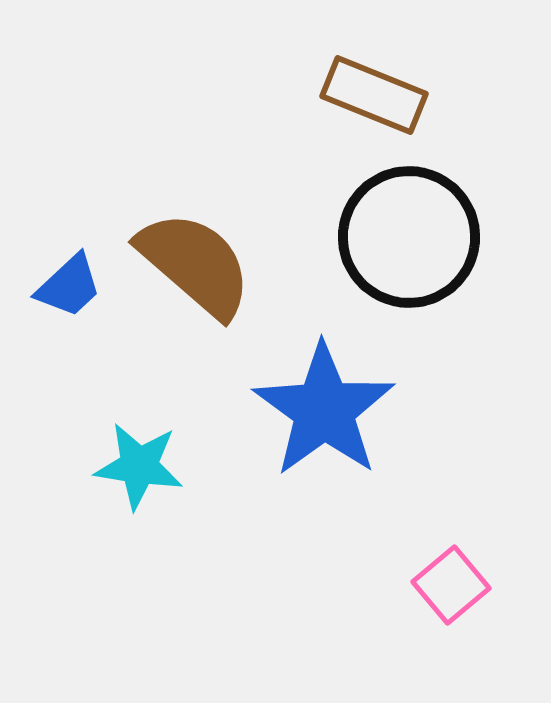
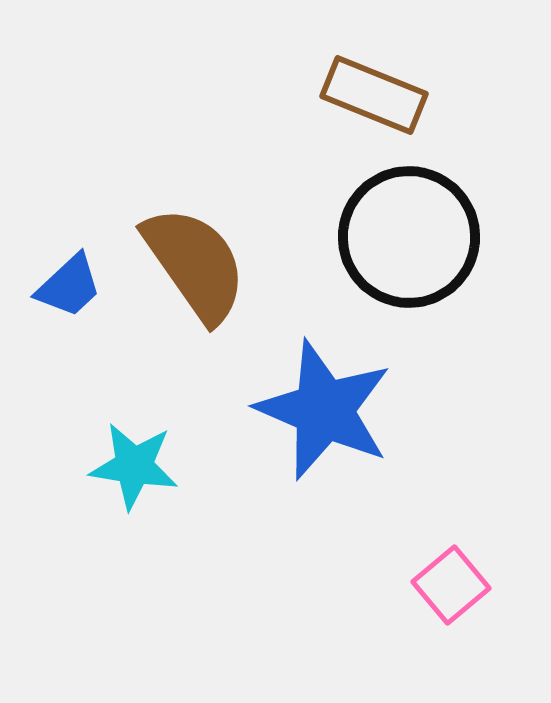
brown semicircle: rotated 14 degrees clockwise
blue star: rotated 13 degrees counterclockwise
cyan star: moved 5 px left
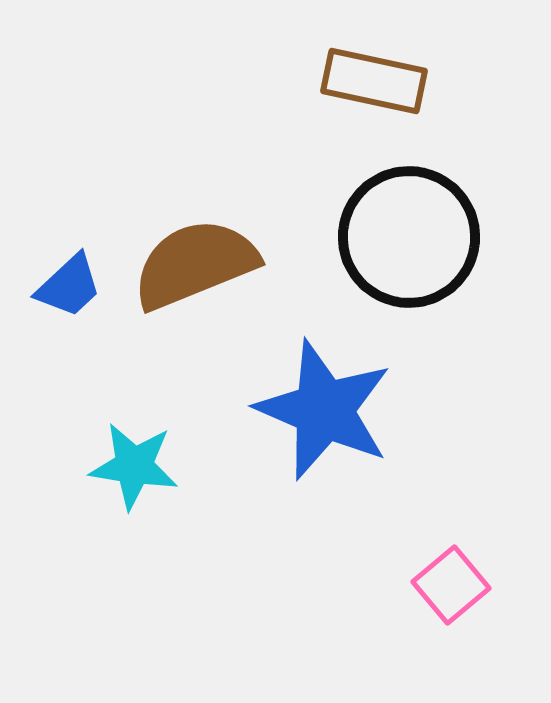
brown rectangle: moved 14 px up; rotated 10 degrees counterclockwise
brown semicircle: rotated 77 degrees counterclockwise
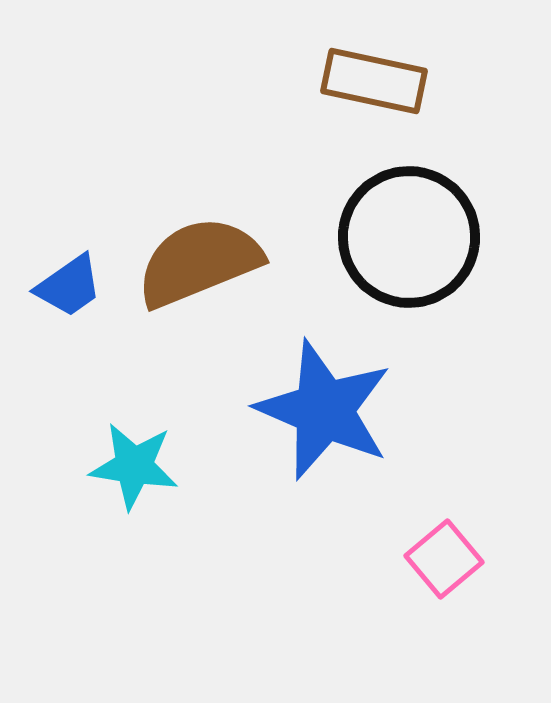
brown semicircle: moved 4 px right, 2 px up
blue trapezoid: rotated 8 degrees clockwise
pink square: moved 7 px left, 26 px up
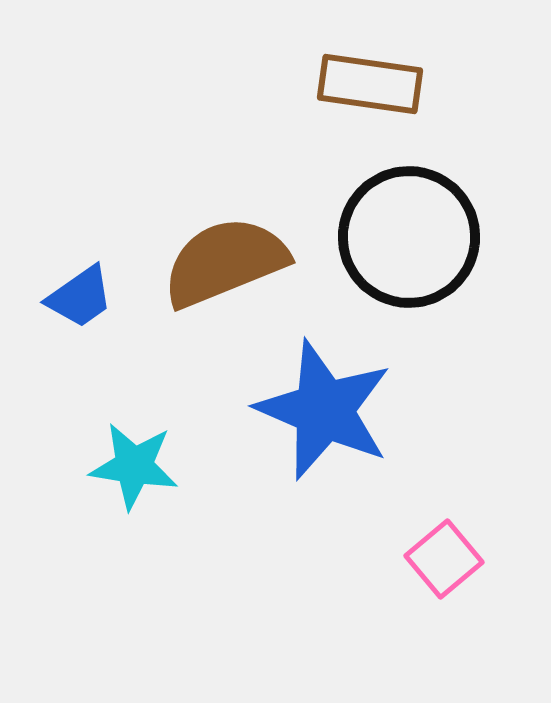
brown rectangle: moved 4 px left, 3 px down; rotated 4 degrees counterclockwise
brown semicircle: moved 26 px right
blue trapezoid: moved 11 px right, 11 px down
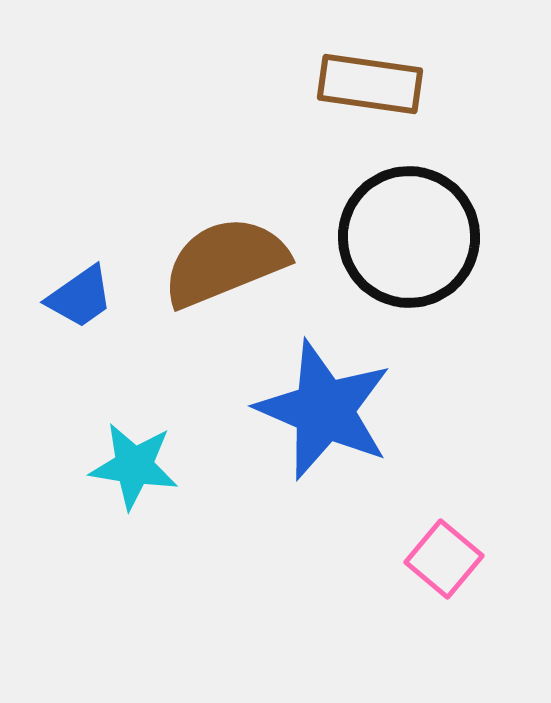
pink square: rotated 10 degrees counterclockwise
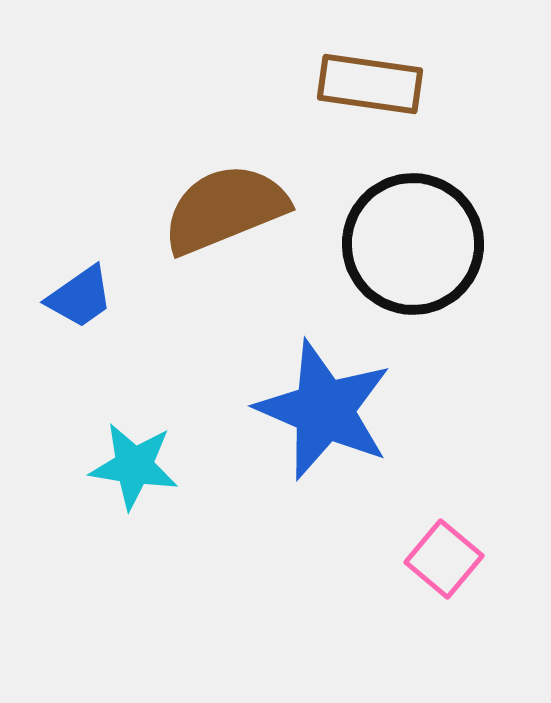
black circle: moved 4 px right, 7 px down
brown semicircle: moved 53 px up
